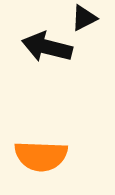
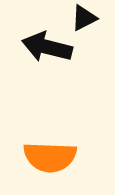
orange semicircle: moved 9 px right, 1 px down
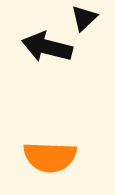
black triangle: rotated 16 degrees counterclockwise
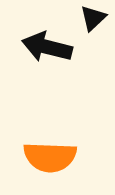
black triangle: moved 9 px right
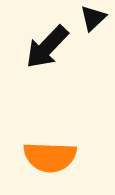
black arrow: rotated 60 degrees counterclockwise
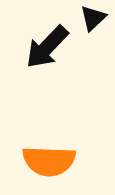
orange semicircle: moved 1 px left, 4 px down
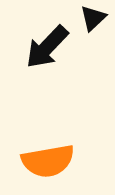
orange semicircle: moved 1 px left; rotated 12 degrees counterclockwise
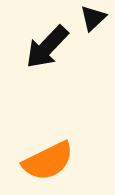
orange semicircle: rotated 16 degrees counterclockwise
